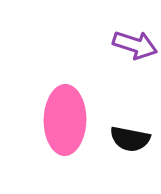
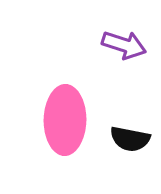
purple arrow: moved 11 px left
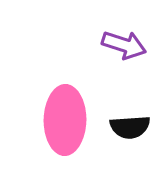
black semicircle: moved 12 px up; rotated 15 degrees counterclockwise
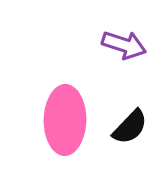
black semicircle: rotated 42 degrees counterclockwise
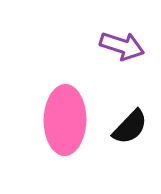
purple arrow: moved 2 px left, 1 px down
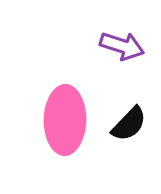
black semicircle: moved 1 px left, 3 px up
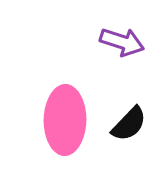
purple arrow: moved 4 px up
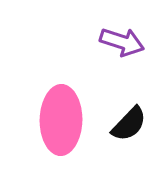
pink ellipse: moved 4 px left
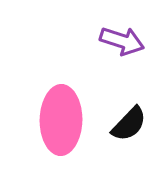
purple arrow: moved 1 px up
